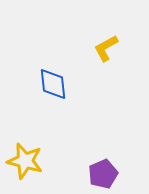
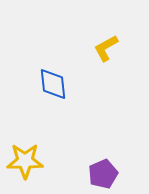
yellow star: rotated 15 degrees counterclockwise
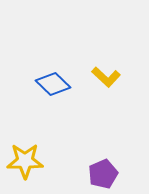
yellow L-shape: moved 29 px down; rotated 108 degrees counterclockwise
blue diamond: rotated 40 degrees counterclockwise
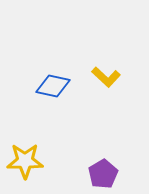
blue diamond: moved 2 px down; rotated 32 degrees counterclockwise
purple pentagon: rotated 8 degrees counterclockwise
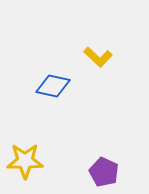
yellow L-shape: moved 8 px left, 20 px up
purple pentagon: moved 1 px right, 2 px up; rotated 16 degrees counterclockwise
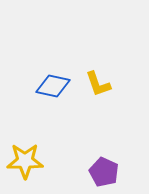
yellow L-shape: moved 27 px down; rotated 28 degrees clockwise
